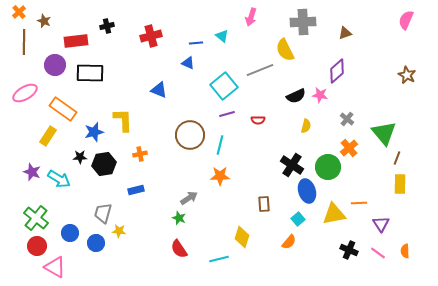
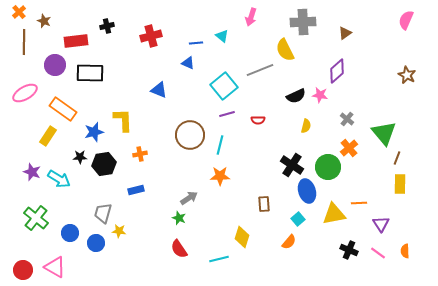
brown triangle at (345, 33): rotated 16 degrees counterclockwise
red circle at (37, 246): moved 14 px left, 24 px down
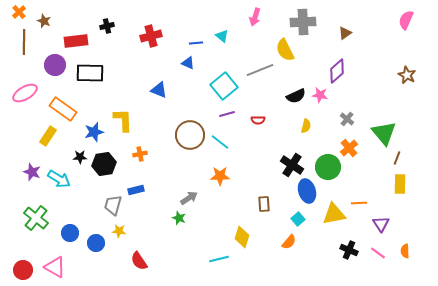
pink arrow at (251, 17): moved 4 px right
cyan line at (220, 145): moved 3 px up; rotated 66 degrees counterclockwise
gray trapezoid at (103, 213): moved 10 px right, 8 px up
red semicircle at (179, 249): moved 40 px left, 12 px down
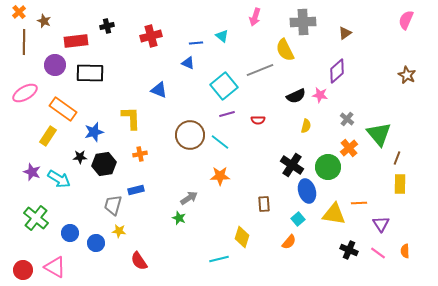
yellow L-shape at (123, 120): moved 8 px right, 2 px up
green triangle at (384, 133): moved 5 px left, 1 px down
yellow triangle at (334, 214): rotated 20 degrees clockwise
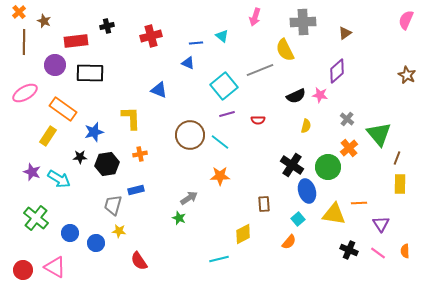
black hexagon at (104, 164): moved 3 px right
yellow diamond at (242, 237): moved 1 px right, 3 px up; rotated 45 degrees clockwise
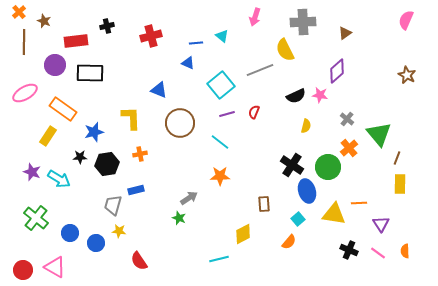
cyan square at (224, 86): moved 3 px left, 1 px up
red semicircle at (258, 120): moved 4 px left, 8 px up; rotated 112 degrees clockwise
brown circle at (190, 135): moved 10 px left, 12 px up
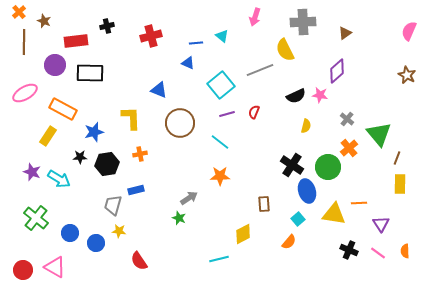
pink semicircle at (406, 20): moved 3 px right, 11 px down
orange rectangle at (63, 109): rotated 8 degrees counterclockwise
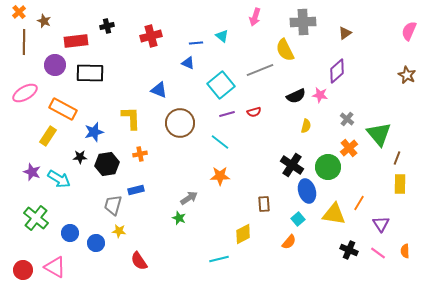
red semicircle at (254, 112): rotated 128 degrees counterclockwise
orange line at (359, 203): rotated 56 degrees counterclockwise
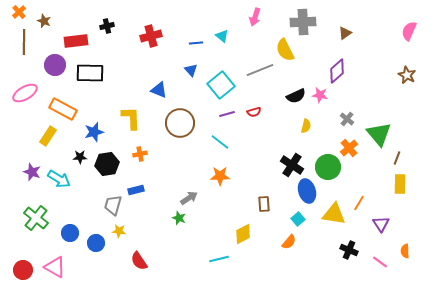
blue triangle at (188, 63): moved 3 px right, 7 px down; rotated 24 degrees clockwise
pink line at (378, 253): moved 2 px right, 9 px down
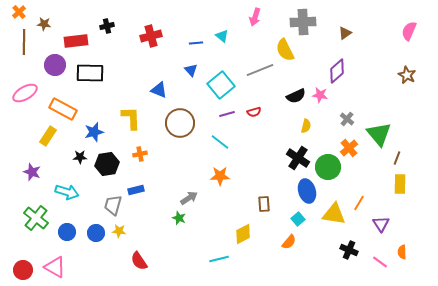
brown star at (44, 21): moved 3 px down; rotated 16 degrees counterclockwise
black cross at (292, 165): moved 6 px right, 7 px up
cyan arrow at (59, 179): moved 8 px right, 13 px down; rotated 15 degrees counterclockwise
blue circle at (70, 233): moved 3 px left, 1 px up
blue circle at (96, 243): moved 10 px up
orange semicircle at (405, 251): moved 3 px left, 1 px down
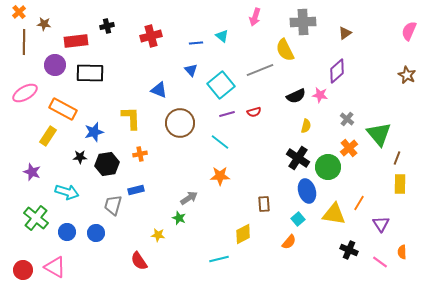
yellow star at (119, 231): moved 39 px right, 4 px down
